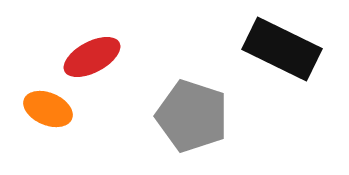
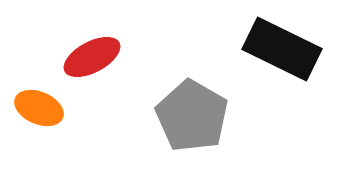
orange ellipse: moved 9 px left, 1 px up
gray pentagon: rotated 12 degrees clockwise
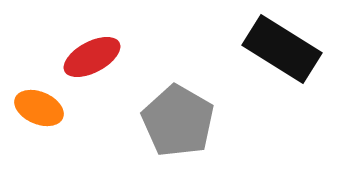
black rectangle: rotated 6 degrees clockwise
gray pentagon: moved 14 px left, 5 px down
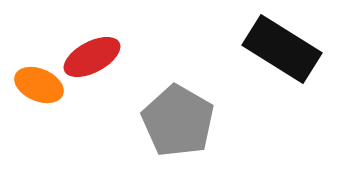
orange ellipse: moved 23 px up
